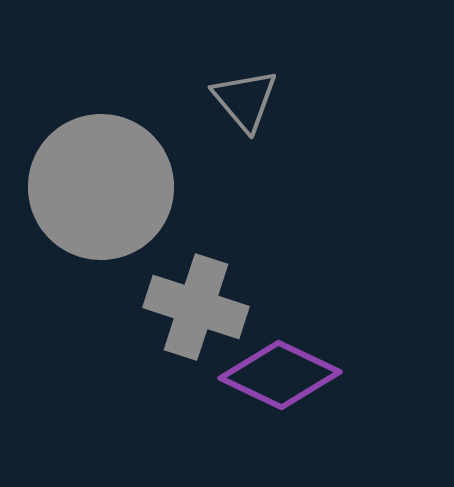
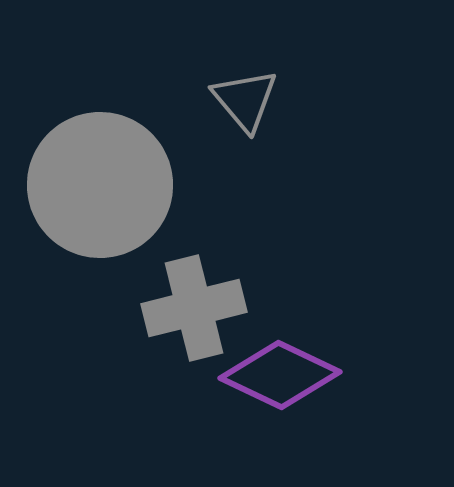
gray circle: moved 1 px left, 2 px up
gray cross: moved 2 px left, 1 px down; rotated 32 degrees counterclockwise
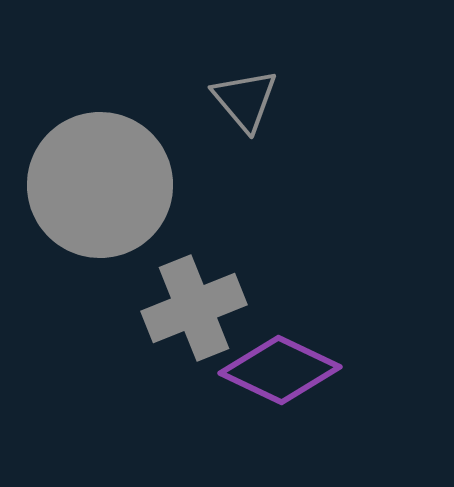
gray cross: rotated 8 degrees counterclockwise
purple diamond: moved 5 px up
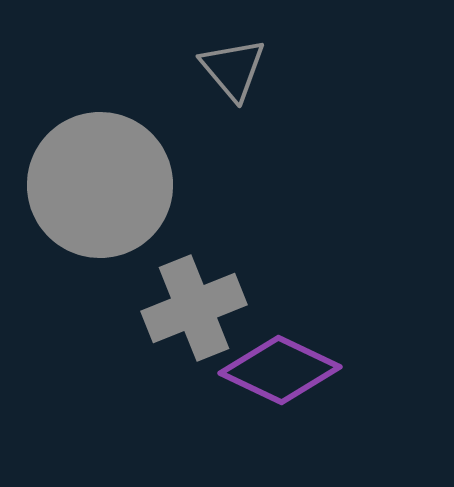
gray triangle: moved 12 px left, 31 px up
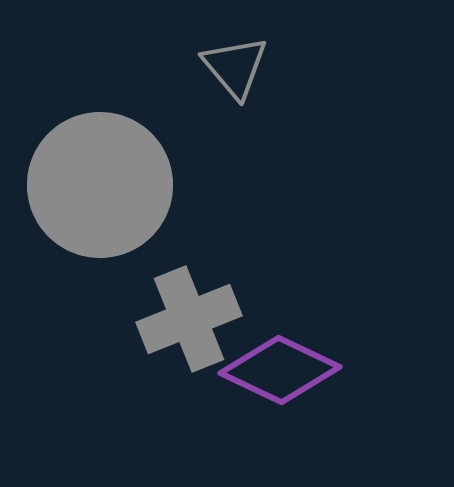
gray triangle: moved 2 px right, 2 px up
gray cross: moved 5 px left, 11 px down
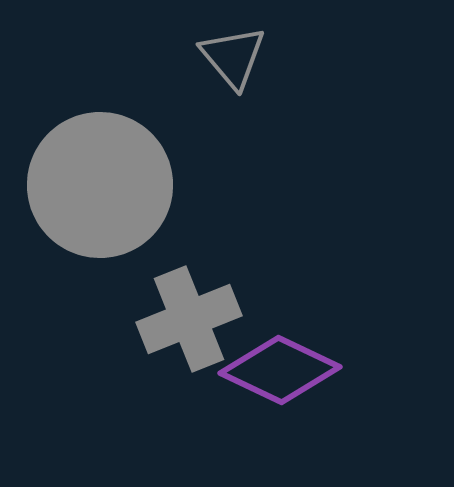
gray triangle: moved 2 px left, 10 px up
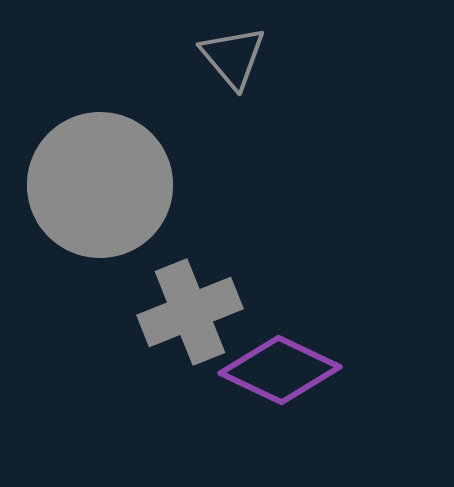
gray cross: moved 1 px right, 7 px up
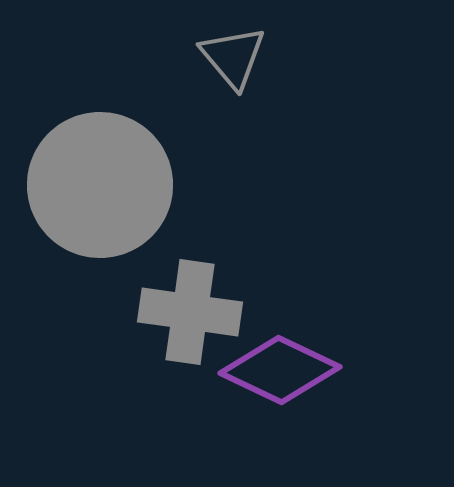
gray cross: rotated 30 degrees clockwise
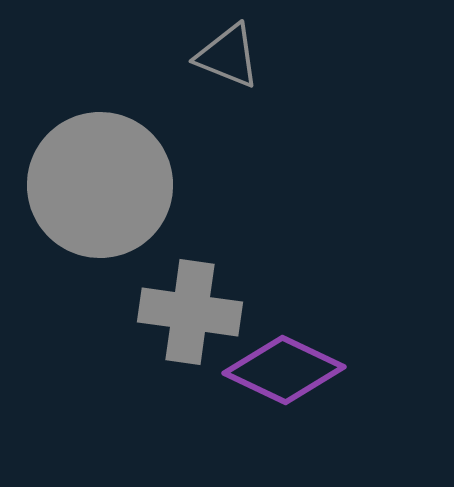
gray triangle: moved 5 px left, 1 px up; rotated 28 degrees counterclockwise
purple diamond: moved 4 px right
